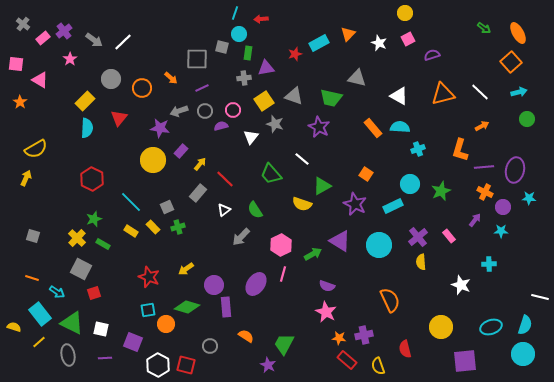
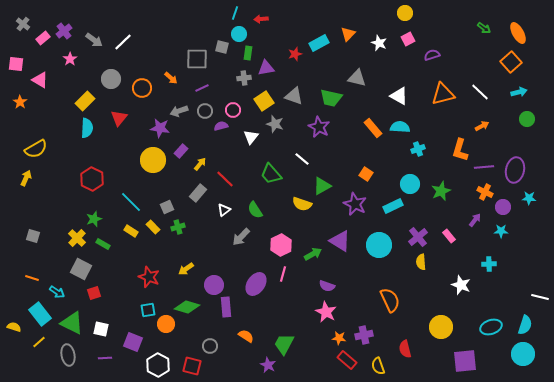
red square at (186, 365): moved 6 px right, 1 px down
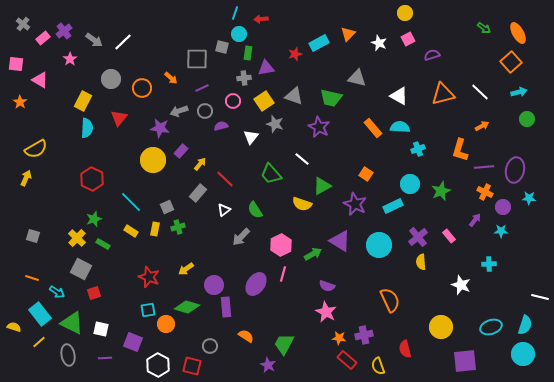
yellow rectangle at (85, 101): moved 2 px left; rotated 18 degrees counterclockwise
pink circle at (233, 110): moved 9 px up
yellow rectangle at (153, 227): moved 2 px right, 2 px down; rotated 56 degrees clockwise
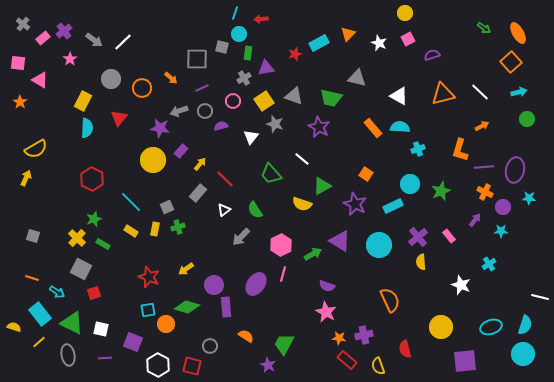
pink square at (16, 64): moved 2 px right, 1 px up
gray cross at (244, 78): rotated 24 degrees counterclockwise
cyan cross at (489, 264): rotated 32 degrees counterclockwise
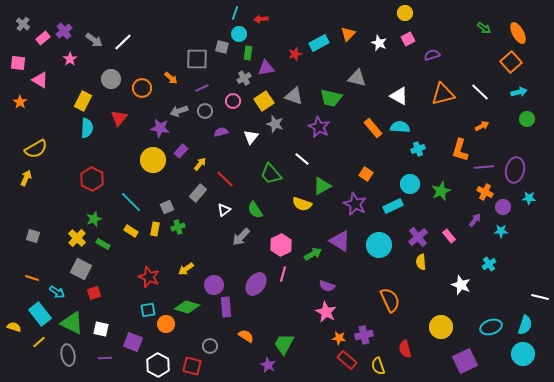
purple semicircle at (221, 126): moved 6 px down
purple square at (465, 361): rotated 20 degrees counterclockwise
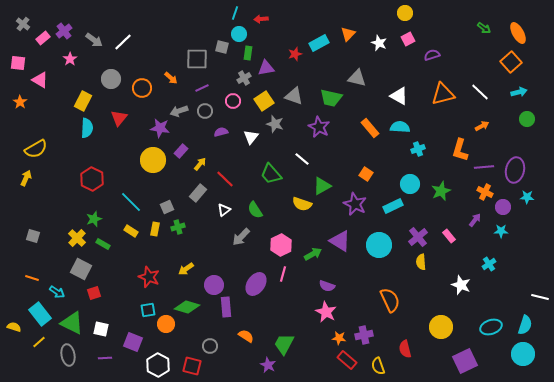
orange rectangle at (373, 128): moved 3 px left
cyan star at (529, 198): moved 2 px left, 1 px up
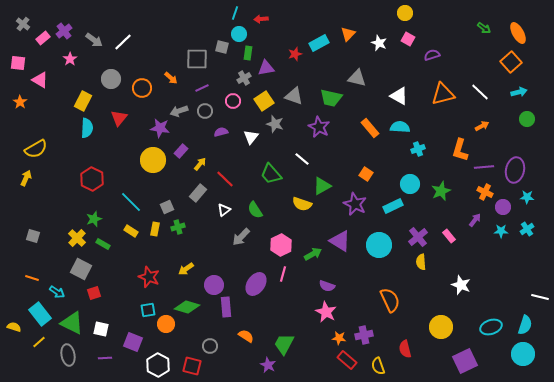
pink square at (408, 39): rotated 32 degrees counterclockwise
cyan cross at (489, 264): moved 38 px right, 35 px up
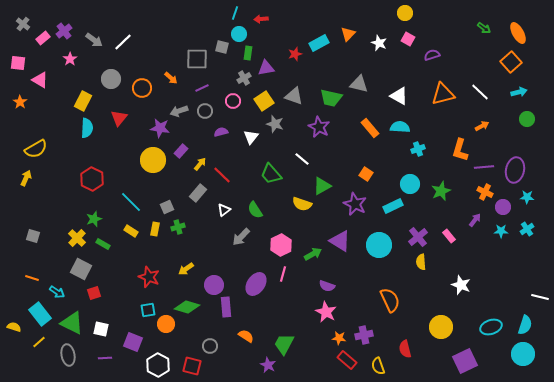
gray triangle at (357, 78): moved 2 px right, 6 px down
red line at (225, 179): moved 3 px left, 4 px up
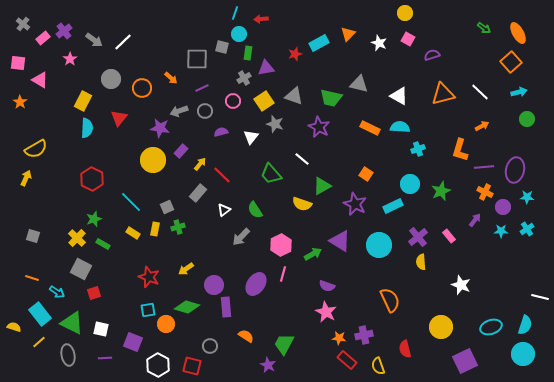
orange rectangle at (370, 128): rotated 24 degrees counterclockwise
yellow rectangle at (131, 231): moved 2 px right, 2 px down
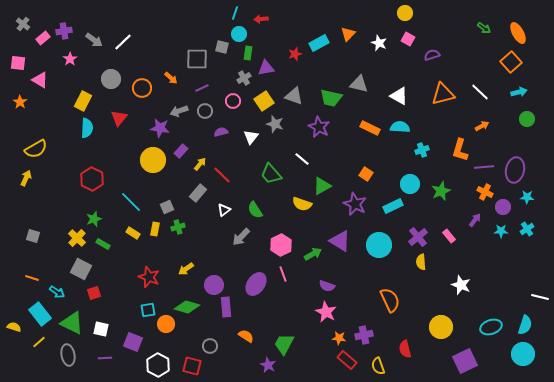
purple cross at (64, 31): rotated 28 degrees clockwise
cyan cross at (418, 149): moved 4 px right, 1 px down
pink line at (283, 274): rotated 35 degrees counterclockwise
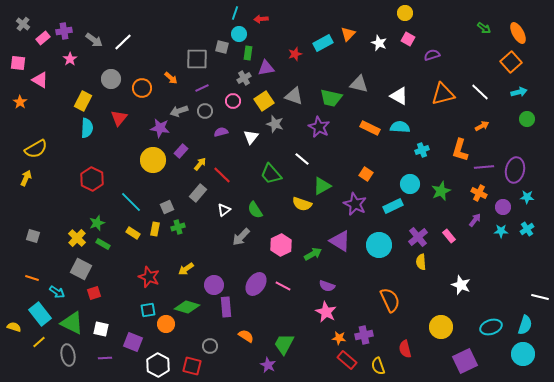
cyan rectangle at (319, 43): moved 4 px right
orange cross at (485, 192): moved 6 px left, 1 px down
green star at (94, 219): moved 3 px right, 4 px down
pink line at (283, 274): moved 12 px down; rotated 42 degrees counterclockwise
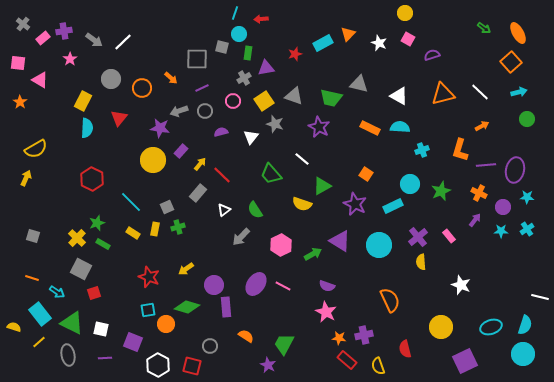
purple line at (484, 167): moved 2 px right, 2 px up
